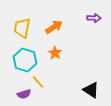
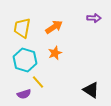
orange star: rotated 16 degrees clockwise
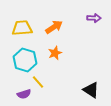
yellow trapezoid: rotated 75 degrees clockwise
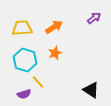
purple arrow: rotated 40 degrees counterclockwise
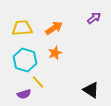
orange arrow: moved 1 px down
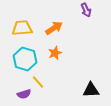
purple arrow: moved 8 px left, 8 px up; rotated 104 degrees clockwise
cyan hexagon: moved 1 px up
black triangle: rotated 36 degrees counterclockwise
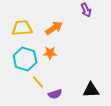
orange star: moved 5 px left; rotated 24 degrees clockwise
purple semicircle: moved 31 px right
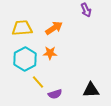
cyan hexagon: rotated 15 degrees clockwise
